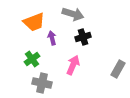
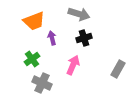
gray arrow: moved 6 px right
orange trapezoid: moved 1 px up
black cross: moved 1 px right, 1 px down
gray cross: rotated 12 degrees clockwise
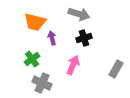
orange trapezoid: moved 1 px right, 1 px down; rotated 35 degrees clockwise
gray rectangle: moved 2 px left
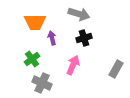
orange trapezoid: rotated 15 degrees counterclockwise
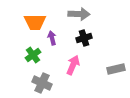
gray arrow: rotated 15 degrees counterclockwise
green cross: moved 1 px right, 4 px up
gray rectangle: rotated 48 degrees clockwise
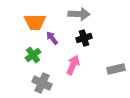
purple arrow: rotated 24 degrees counterclockwise
